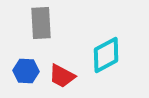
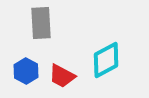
cyan diamond: moved 5 px down
blue hexagon: rotated 25 degrees clockwise
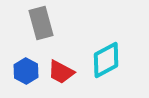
gray rectangle: rotated 12 degrees counterclockwise
red trapezoid: moved 1 px left, 4 px up
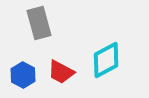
gray rectangle: moved 2 px left
blue hexagon: moved 3 px left, 4 px down
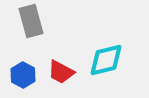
gray rectangle: moved 8 px left, 2 px up
cyan diamond: rotated 15 degrees clockwise
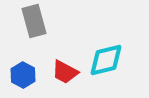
gray rectangle: moved 3 px right
red trapezoid: moved 4 px right
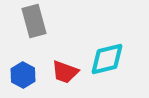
cyan diamond: moved 1 px right, 1 px up
red trapezoid: rotated 8 degrees counterclockwise
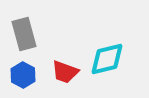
gray rectangle: moved 10 px left, 13 px down
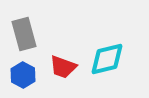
red trapezoid: moved 2 px left, 5 px up
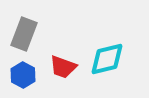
gray rectangle: rotated 36 degrees clockwise
